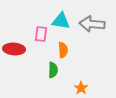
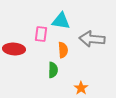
gray arrow: moved 15 px down
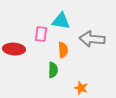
orange star: rotated 16 degrees counterclockwise
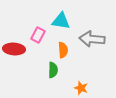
pink rectangle: moved 3 px left, 1 px down; rotated 21 degrees clockwise
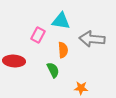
red ellipse: moved 12 px down
green semicircle: rotated 28 degrees counterclockwise
orange star: rotated 16 degrees counterclockwise
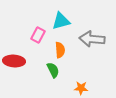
cyan triangle: rotated 24 degrees counterclockwise
orange semicircle: moved 3 px left
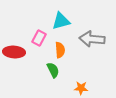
pink rectangle: moved 1 px right, 3 px down
red ellipse: moved 9 px up
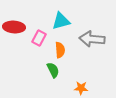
red ellipse: moved 25 px up
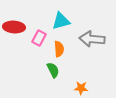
orange semicircle: moved 1 px left, 1 px up
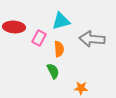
green semicircle: moved 1 px down
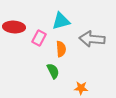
orange semicircle: moved 2 px right
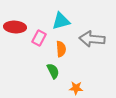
red ellipse: moved 1 px right
orange star: moved 5 px left
